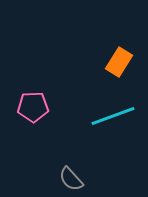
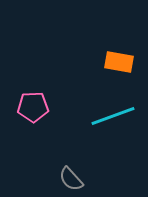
orange rectangle: rotated 68 degrees clockwise
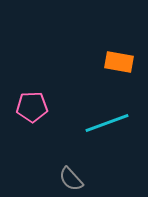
pink pentagon: moved 1 px left
cyan line: moved 6 px left, 7 px down
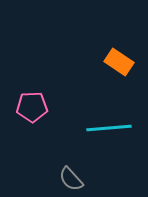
orange rectangle: rotated 24 degrees clockwise
cyan line: moved 2 px right, 5 px down; rotated 15 degrees clockwise
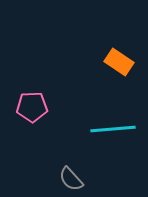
cyan line: moved 4 px right, 1 px down
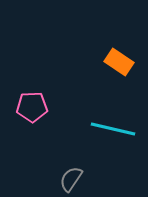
cyan line: rotated 18 degrees clockwise
gray semicircle: rotated 76 degrees clockwise
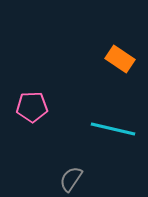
orange rectangle: moved 1 px right, 3 px up
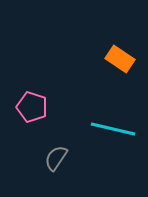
pink pentagon: rotated 20 degrees clockwise
gray semicircle: moved 15 px left, 21 px up
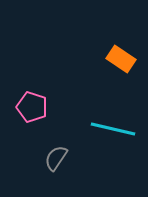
orange rectangle: moved 1 px right
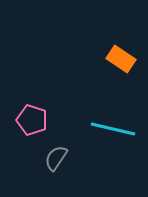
pink pentagon: moved 13 px down
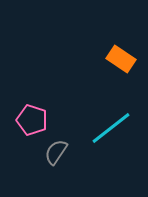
cyan line: moved 2 px left, 1 px up; rotated 51 degrees counterclockwise
gray semicircle: moved 6 px up
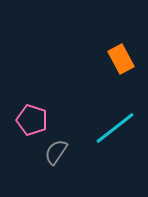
orange rectangle: rotated 28 degrees clockwise
cyan line: moved 4 px right
